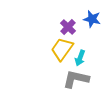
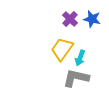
purple cross: moved 2 px right, 8 px up
gray L-shape: moved 1 px up
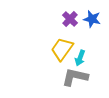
gray L-shape: moved 1 px left, 1 px up
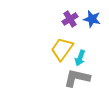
purple cross: rotated 14 degrees clockwise
gray L-shape: moved 2 px right, 1 px down
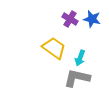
purple cross: rotated 28 degrees counterclockwise
yellow trapezoid: moved 8 px left, 1 px up; rotated 90 degrees clockwise
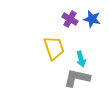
yellow trapezoid: rotated 35 degrees clockwise
cyan arrow: moved 1 px right, 1 px down; rotated 35 degrees counterclockwise
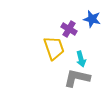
purple cross: moved 1 px left, 10 px down
